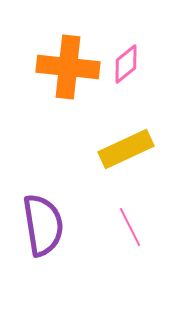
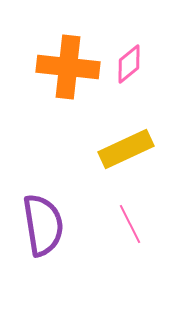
pink diamond: moved 3 px right
pink line: moved 3 px up
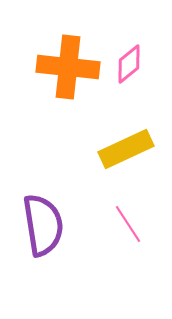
pink line: moved 2 px left; rotated 6 degrees counterclockwise
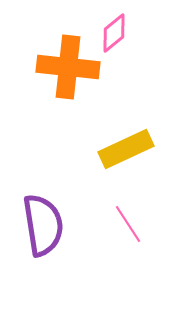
pink diamond: moved 15 px left, 31 px up
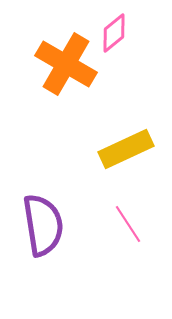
orange cross: moved 2 px left, 3 px up; rotated 24 degrees clockwise
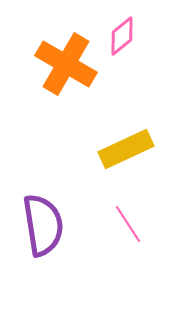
pink diamond: moved 8 px right, 3 px down
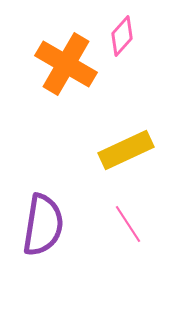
pink diamond: rotated 9 degrees counterclockwise
yellow rectangle: moved 1 px down
purple semicircle: rotated 18 degrees clockwise
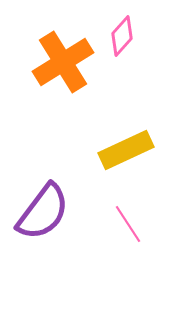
orange cross: moved 3 px left, 2 px up; rotated 28 degrees clockwise
purple semicircle: moved 13 px up; rotated 28 degrees clockwise
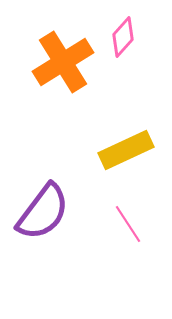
pink diamond: moved 1 px right, 1 px down
